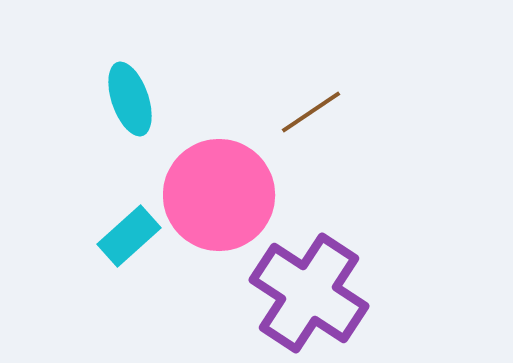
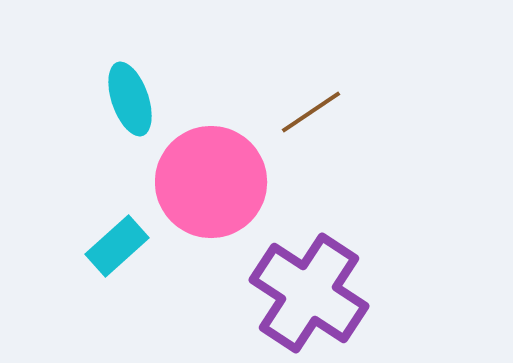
pink circle: moved 8 px left, 13 px up
cyan rectangle: moved 12 px left, 10 px down
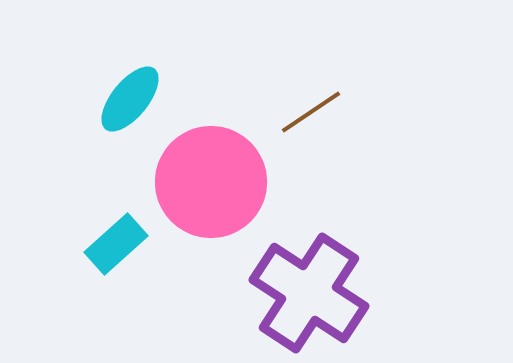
cyan ellipse: rotated 58 degrees clockwise
cyan rectangle: moved 1 px left, 2 px up
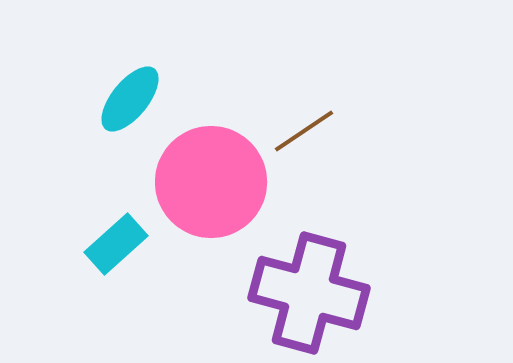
brown line: moved 7 px left, 19 px down
purple cross: rotated 18 degrees counterclockwise
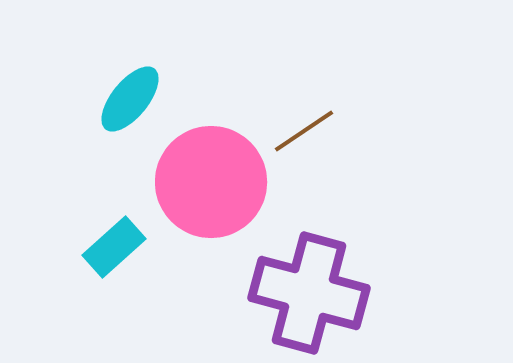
cyan rectangle: moved 2 px left, 3 px down
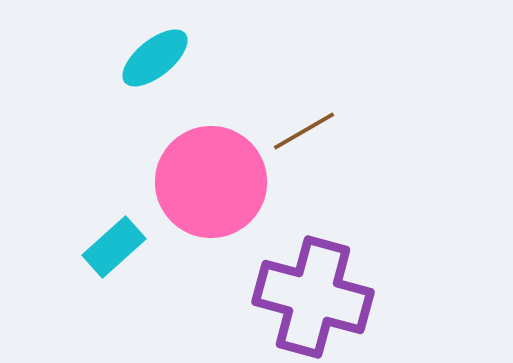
cyan ellipse: moved 25 px right, 41 px up; rotated 12 degrees clockwise
brown line: rotated 4 degrees clockwise
purple cross: moved 4 px right, 4 px down
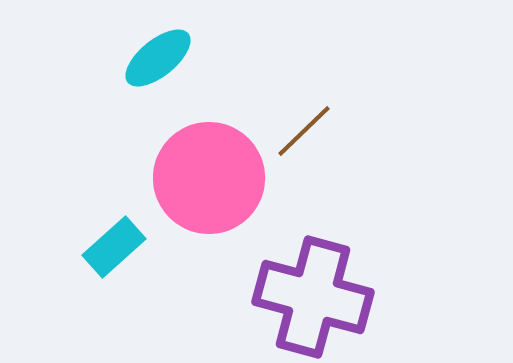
cyan ellipse: moved 3 px right
brown line: rotated 14 degrees counterclockwise
pink circle: moved 2 px left, 4 px up
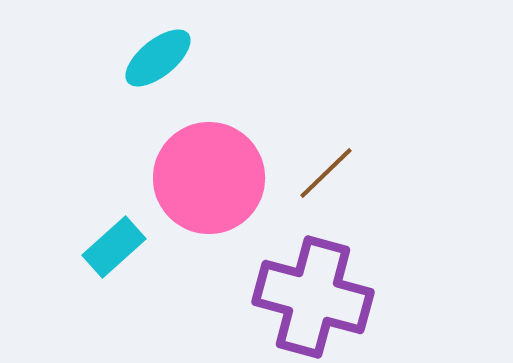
brown line: moved 22 px right, 42 px down
